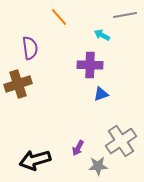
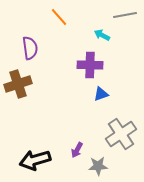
gray cross: moved 7 px up
purple arrow: moved 1 px left, 2 px down
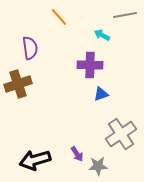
purple arrow: moved 4 px down; rotated 63 degrees counterclockwise
